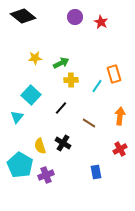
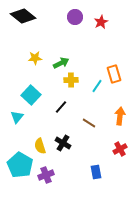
red star: rotated 16 degrees clockwise
black line: moved 1 px up
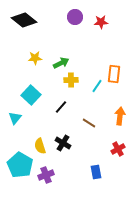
black diamond: moved 1 px right, 4 px down
red star: rotated 24 degrees clockwise
orange rectangle: rotated 24 degrees clockwise
cyan triangle: moved 2 px left, 1 px down
red cross: moved 2 px left
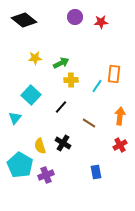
red cross: moved 2 px right, 4 px up
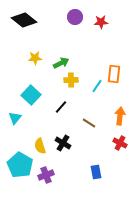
red cross: moved 2 px up; rotated 32 degrees counterclockwise
